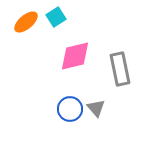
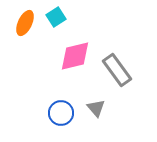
orange ellipse: moved 1 px left, 1 px down; rotated 25 degrees counterclockwise
gray rectangle: moved 3 px left, 1 px down; rotated 24 degrees counterclockwise
blue circle: moved 9 px left, 4 px down
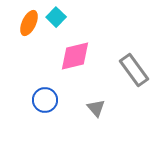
cyan square: rotated 12 degrees counterclockwise
orange ellipse: moved 4 px right
gray rectangle: moved 17 px right
blue circle: moved 16 px left, 13 px up
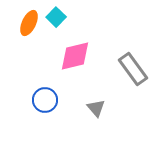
gray rectangle: moved 1 px left, 1 px up
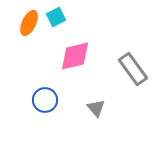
cyan square: rotated 18 degrees clockwise
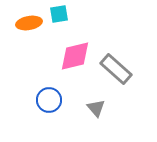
cyan square: moved 3 px right, 3 px up; rotated 18 degrees clockwise
orange ellipse: rotated 55 degrees clockwise
gray rectangle: moved 17 px left; rotated 12 degrees counterclockwise
blue circle: moved 4 px right
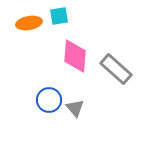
cyan square: moved 2 px down
pink diamond: rotated 72 degrees counterclockwise
gray triangle: moved 21 px left
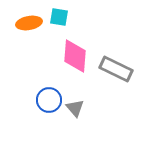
cyan square: moved 1 px down; rotated 18 degrees clockwise
gray rectangle: rotated 16 degrees counterclockwise
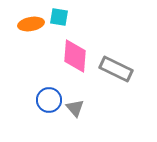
orange ellipse: moved 2 px right, 1 px down
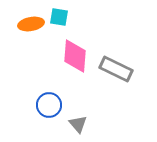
blue circle: moved 5 px down
gray triangle: moved 3 px right, 16 px down
